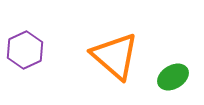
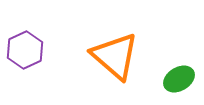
green ellipse: moved 6 px right, 2 px down
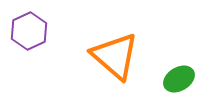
purple hexagon: moved 4 px right, 19 px up
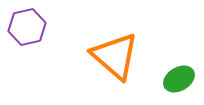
purple hexagon: moved 2 px left, 4 px up; rotated 12 degrees clockwise
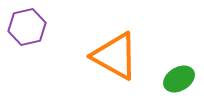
orange triangle: rotated 12 degrees counterclockwise
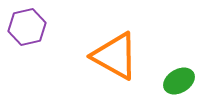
green ellipse: moved 2 px down
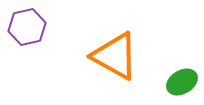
green ellipse: moved 3 px right, 1 px down
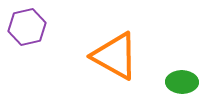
green ellipse: rotated 32 degrees clockwise
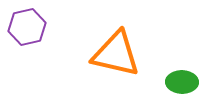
orange triangle: moved 1 px right, 2 px up; rotated 16 degrees counterclockwise
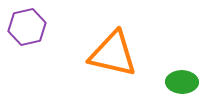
orange triangle: moved 3 px left
